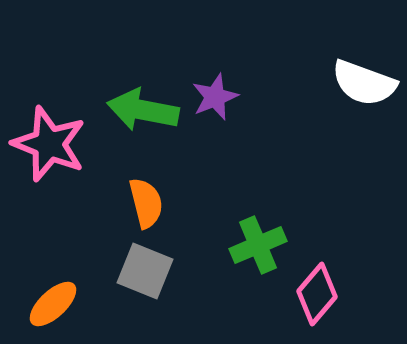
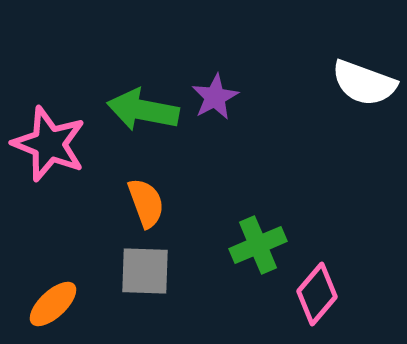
purple star: rotated 6 degrees counterclockwise
orange semicircle: rotated 6 degrees counterclockwise
gray square: rotated 20 degrees counterclockwise
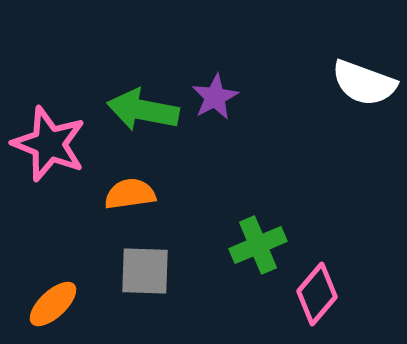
orange semicircle: moved 16 px left, 9 px up; rotated 78 degrees counterclockwise
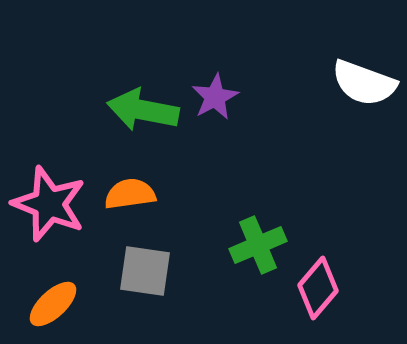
pink star: moved 60 px down
gray square: rotated 6 degrees clockwise
pink diamond: moved 1 px right, 6 px up
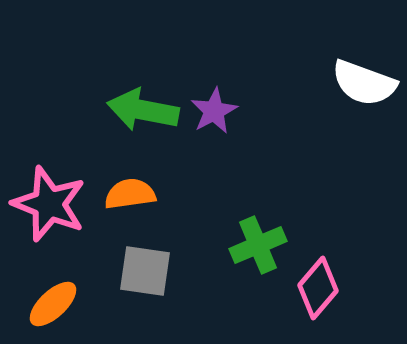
purple star: moved 1 px left, 14 px down
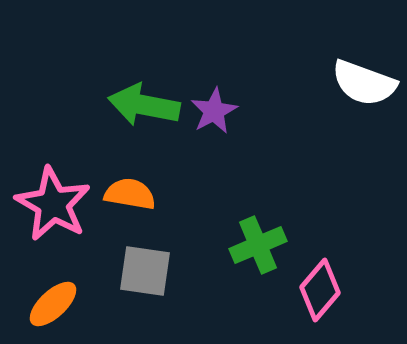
green arrow: moved 1 px right, 5 px up
orange semicircle: rotated 18 degrees clockwise
pink star: moved 4 px right; rotated 8 degrees clockwise
pink diamond: moved 2 px right, 2 px down
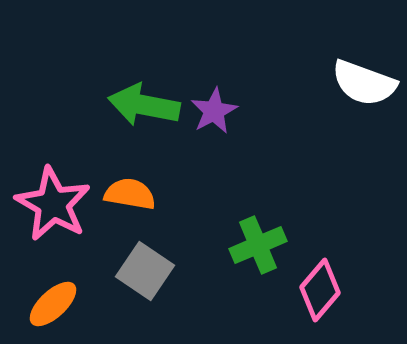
gray square: rotated 26 degrees clockwise
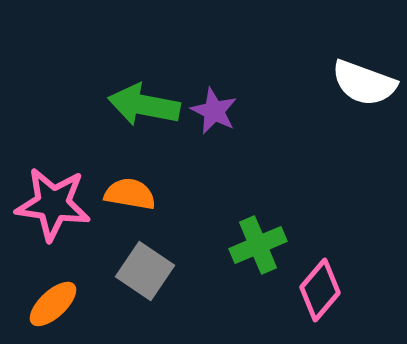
purple star: rotated 18 degrees counterclockwise
pink star: rotated 22 degrees counterclockwise
